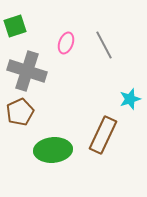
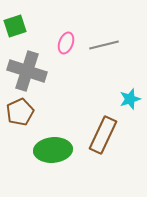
gray line: rotated 76 degrees counterclockwise
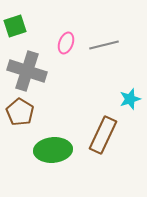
brown pentagon: rotated 16 degrees counterclockwise
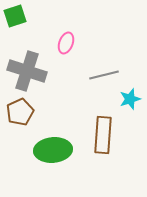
green square: moved 10 px up
gray line: moved 30 px down
brown pentagon: rotated 16 degrees clockwise
brown rectangle: rotated 21 degrees counterclockwise
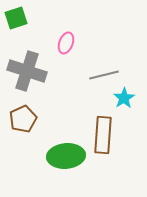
green square: moved 1 px right, 2 px down
cyan star: moved 6 px left, 1 px up; rotated 15 degrees counterclockwise
brown pentagon: moved 3 px right, 7 px down
green ellipse: moved 13 px right, 6 px down
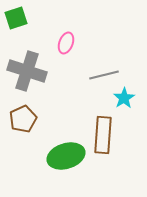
green ellipse: rotated 12 degrees counterclockwise
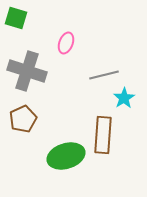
green square: rotated 35 degrees clockwise
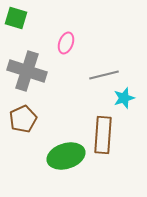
cyan star: rotated 15 degrees clockwise
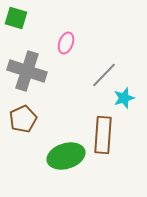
gray line: rotated 32 degrees counterclockwise
